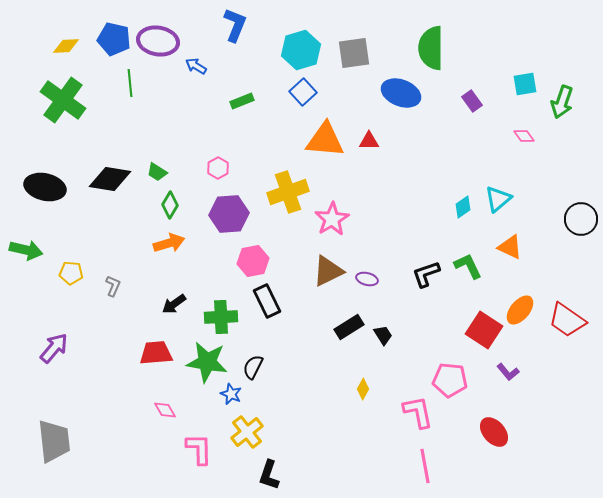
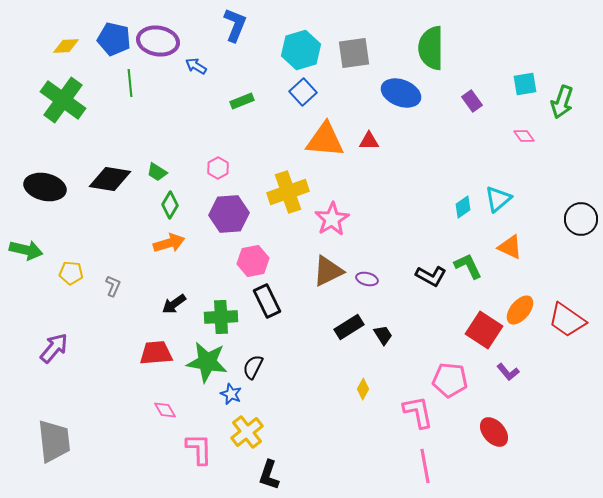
black L-shape at (426, 274): moved 5 px right, 2 px down; rotated 132 degrees counterclockwise
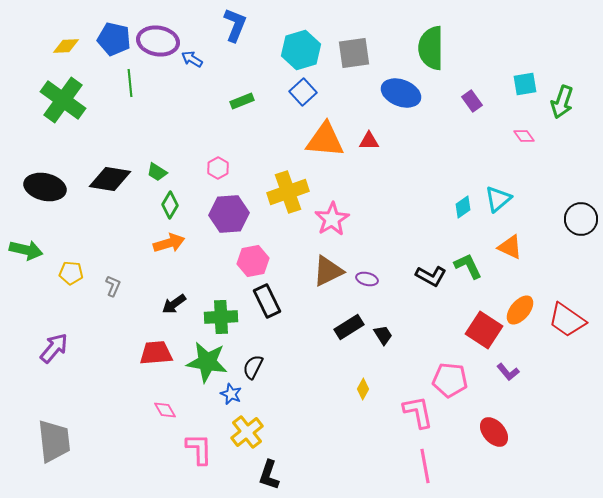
blue arrow at (196, 66): moved 4 px left, 7 px up
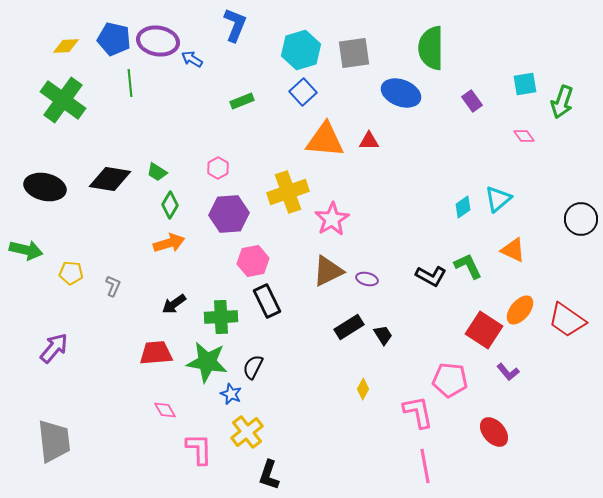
orange triangle at (510, 247): moved 3 px right, 3 px down
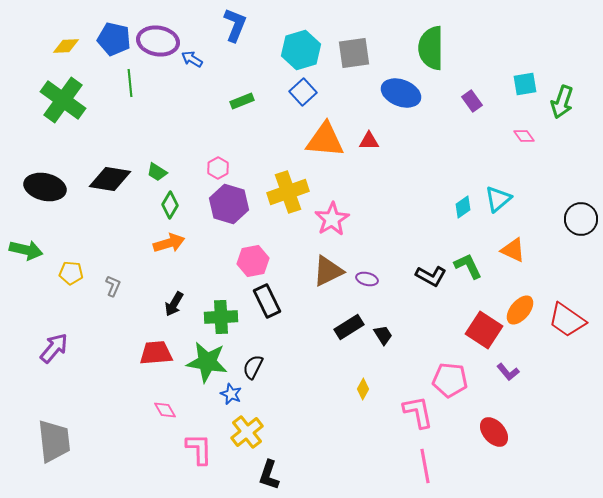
purple hexagon at (229, 214): moved 10 px up; rotated 21 degrees clockwise
black arrow at (174, 304): rotated 25 degrees counterclockwise
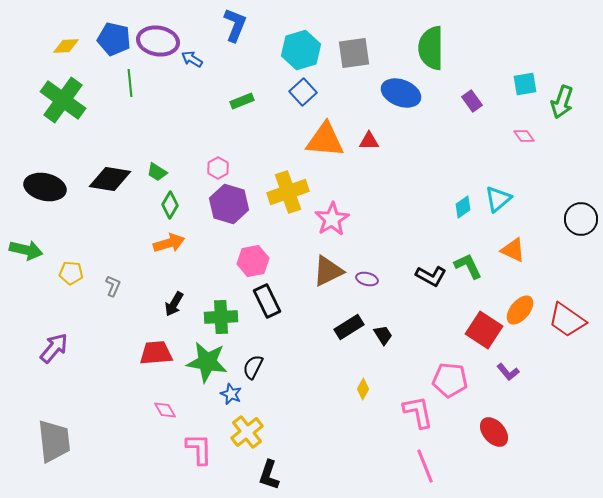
pink line at (425, 466): rotated 12 degrees counterclockwise
